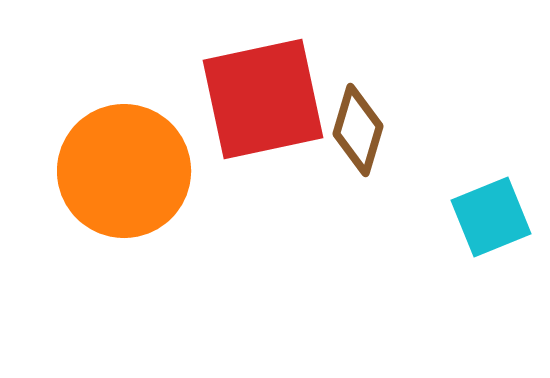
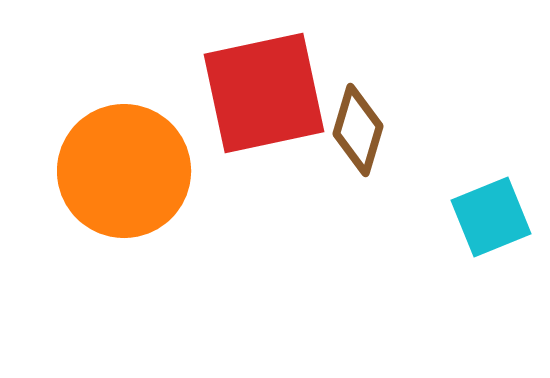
red square: moved 1 px right, 6 px up
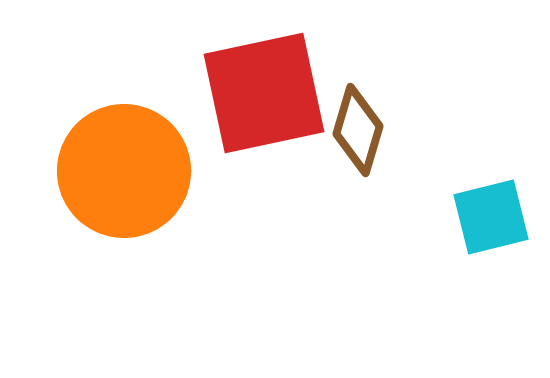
cyan square: rotated 8 degrees clockwise
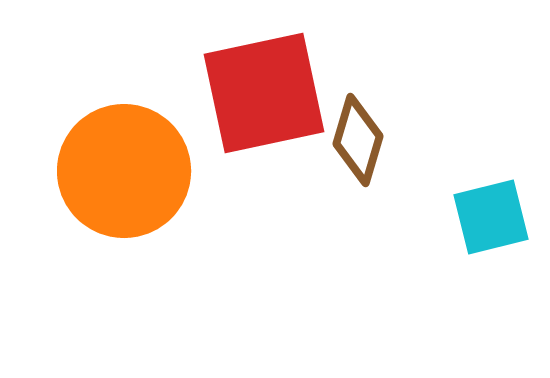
brown diamond: moved 10 px down
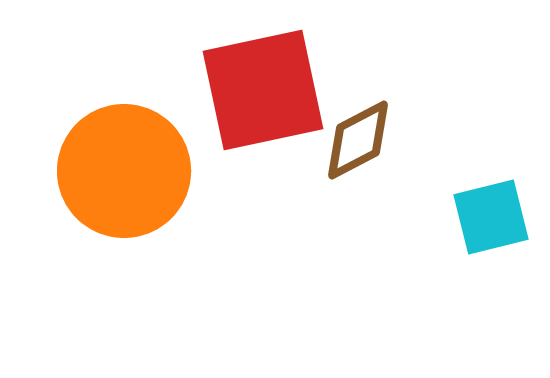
red square: moved 1 px left, 3 px up
brown diamond: rotated 46 degrees clockwise
